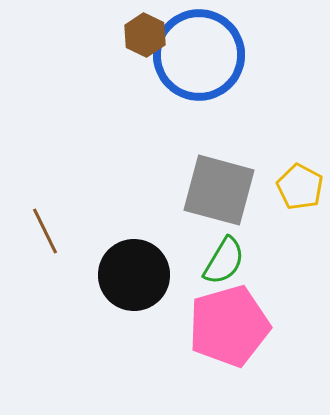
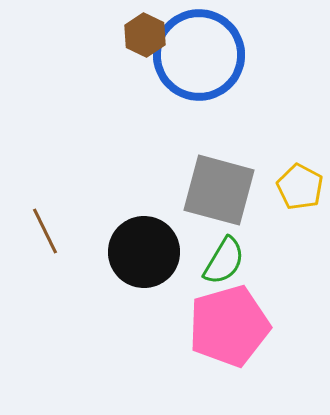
black circle: moved 10 px right, 23 px up
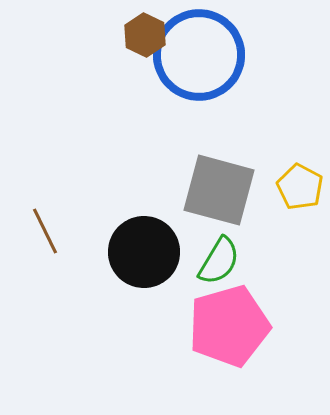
green semicircle: moved 5 px left
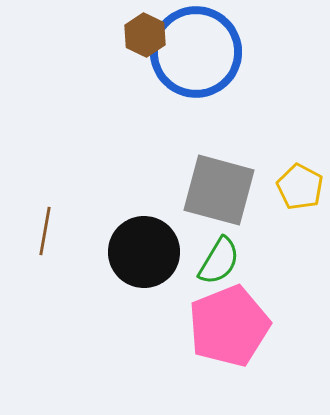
blue circle: moved 3 px left, 3 px up
brown line: rotated 36 degrees clockwise
pink pentagon: rotated 6 degrees counterclockwise
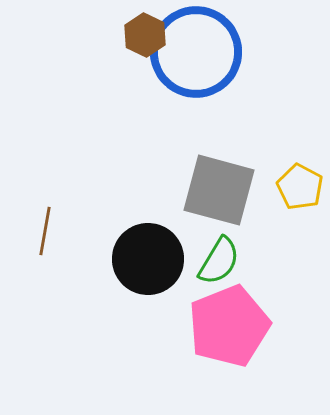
black circle: moved 4 px right, 7 px down
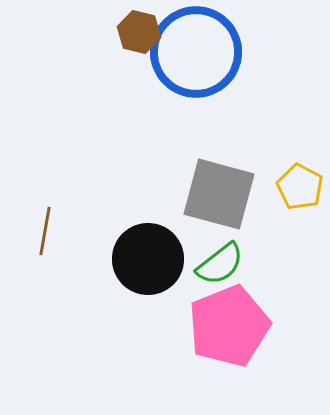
brown hexagon: moved 6 px left, 3 px up; rotated 12 degrees counterclockwise
gray square: moved 4 px down
green semicircle: moved 1 px right, 3 px down; rotated 21 degrees clockwise
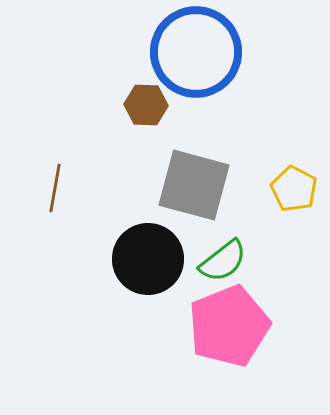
brown hexagon: moved 7 px right, 73 px down; rotated 12 degrees counterclockwise
yellow pentagon: moved 6 px left, 2 px down
gray square: moved 25 px left, 9 px up
brown line: moved 10 px right, 43 px up
green semicircle: moved 3 px right, 3 px up
